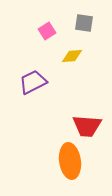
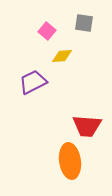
pink square: rotated 18 degrees counterclockwise
yellow diamond: moved 10 px left
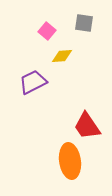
red trapezoid: rotated 52 degrees clockwise
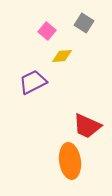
gray square: rotated 24 degrees clockwise
red trapezoid: rotated 32 degrees counterclockwise
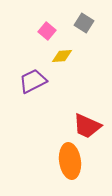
purple trapezoid: moved 1 px up
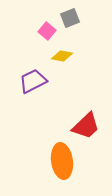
gray square: moved 14 px left, 5 px up; rotated 36 degrees clockwise
yellow diamond: rotated 15 degrees clockwise
red trapezoid: moved 1 px left; rotated 68 degrees counterclockwise
orange ellipse: moved 8 px left
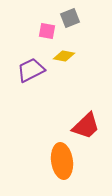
pink square: rotated 30 degrees counterclockwise
yellow diamond: moved 2 px right
purple trapezoid: moved 2 px left, 11 px up
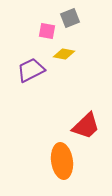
yellow diamond: moved 2 px up
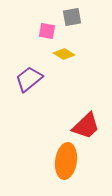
gray square: moved 2 px right, 1 px up; rotated 12 degrees clockwise
yellow diamond: rotated 20 degrees clockwise
purple trapezoid: moved 2 px left, 9 px down; rotated 12 degrees counterclockwise
orange ellipse: moved 4 px right; rotated 16 degrees clockwise
